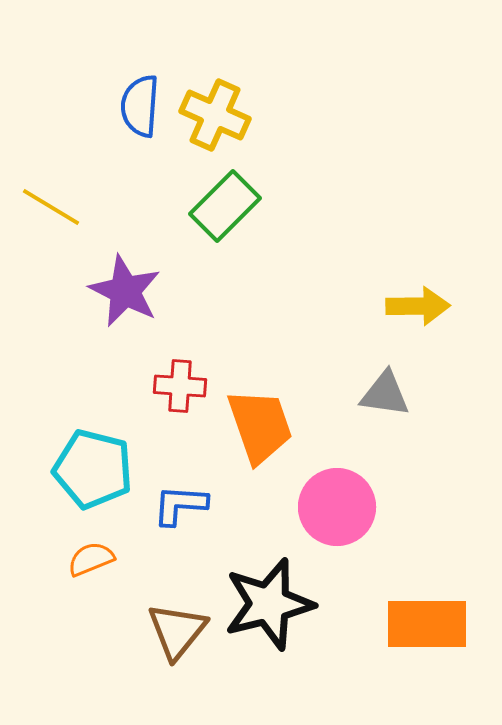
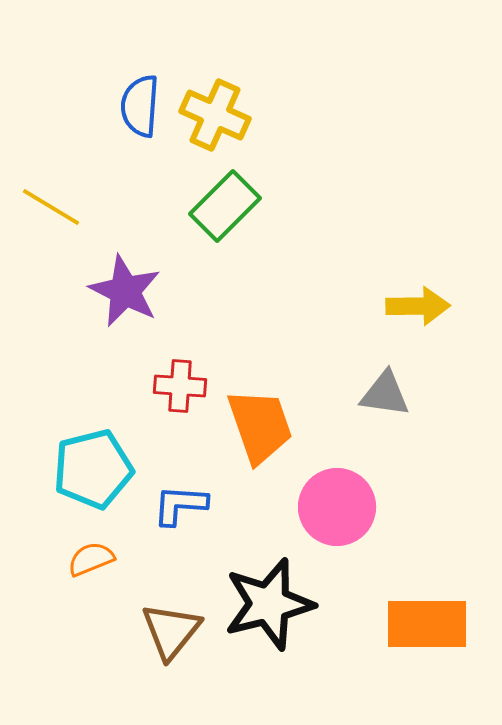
cyan pentagon: rotated 28 degrees counterclockwise
brown triangle: moved 6 px left
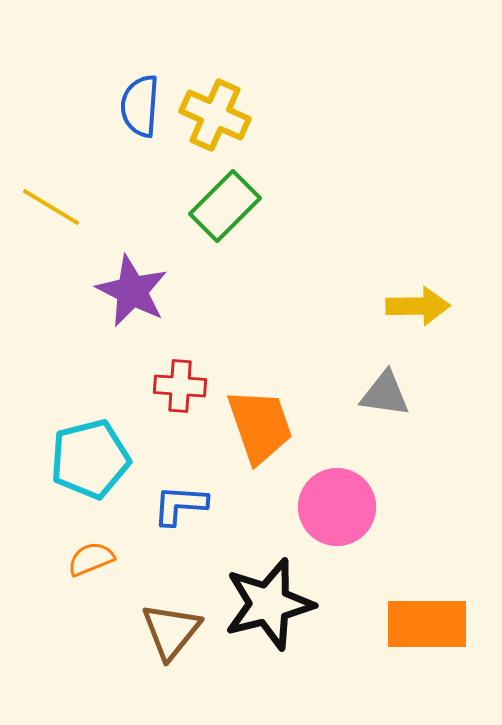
purple star: moved 7 px right
cyan pentagon: moved 3 px left, 10 px up
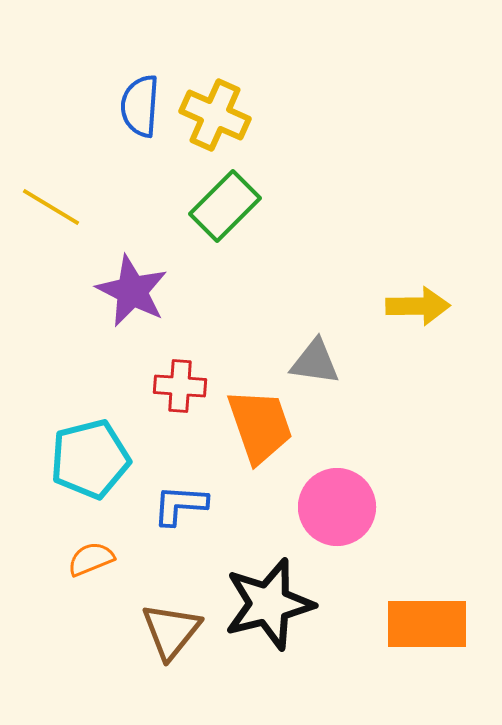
gray triangle: moved 70 px left, 32 px up
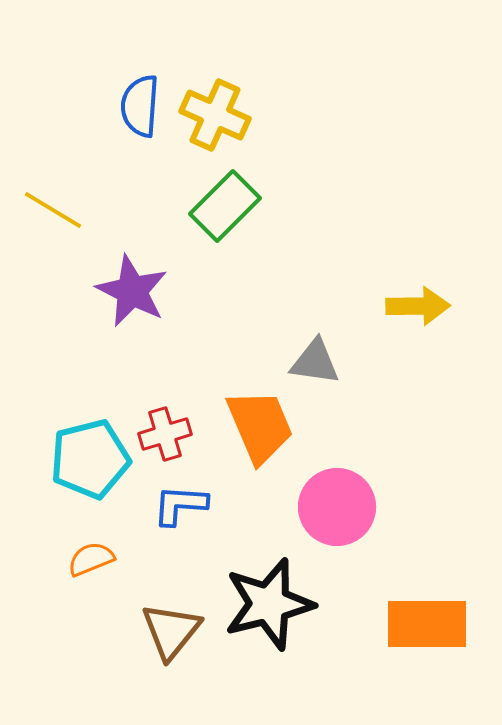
yellow line: moved 2 px right, 3 px down
red cross: moved 15 px left, 48 px down; rotated 21 degrees counterclockwise
orange trapezoid: rotated 4 degrees counterclockwise
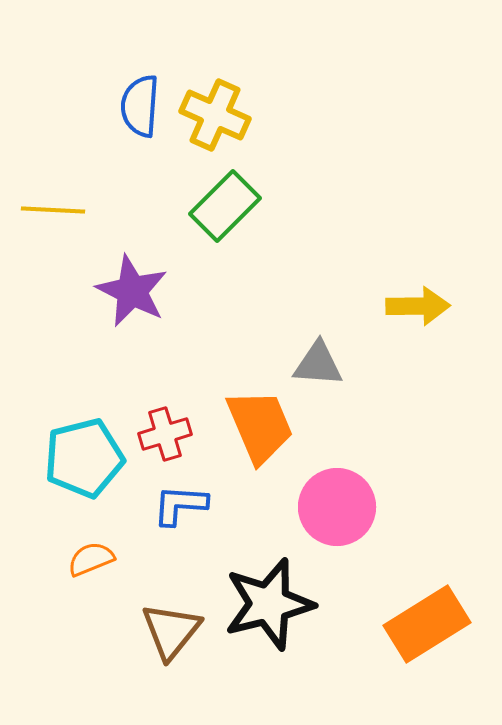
yellow line: rotated 28 degrees counterclockwise
gray triangle: moved 3 px right, 2 px down; rotated 4 degrees counterclockwise
cyan pentagon: moved 6 px left, 1 px up
orange rectangle: rotated 32 degrees counterclockwise
